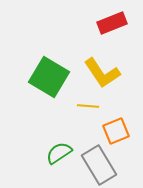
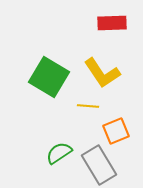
red rectangle: rotated 20 degrees clockwise
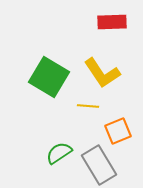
red rectangle: moved 1 px up
orange square: moved 2 px right
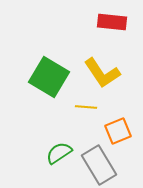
red rectangle: rotated 8 degrees clockwise
yellow line: moved 2 px left, 1 px down
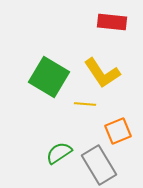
yellow line: moved 1 px left, 3 px up
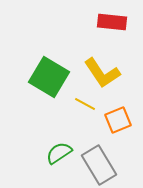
yellow line: rotated 25 degrees clockwise
orange square: moved 11 px up
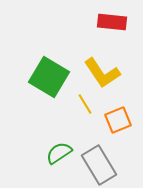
yellow line: rotated 30 degrees clockwise
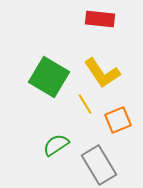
red rectangle: moved 12 px left, 3 px up
green semicircle: moved 3 px left, 8 px up
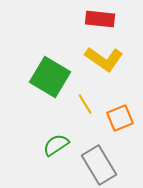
yellow L-shape: moved 2 px right, 14 px up; rotated 21 degrees counterclockwise
green square: moved 1 px right
orange square: moved 2 px right, 2 px up
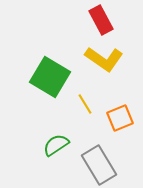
red rectangle: moved 1 px right, 1 px down; rotated 56 degrees clockwise
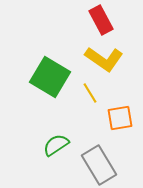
yellow line: moved 5 px right, 11 px up
orange square: rotated 12 degrees clockwise
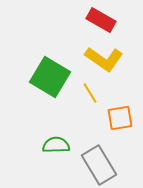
red rectangle: rotated 32 degrees counterclockwise
green semicircle: rotated 32 degrees clockwise
